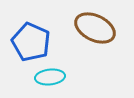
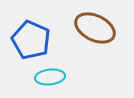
blue pentagon: moved 2 px up
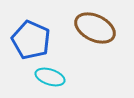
cyan ellipse: rotated 24 degrees clockwise
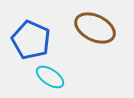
cyan ellipse: rotated 16 degrees clockwise
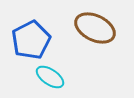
blue pentagon: rotated 21 degrees clockwise
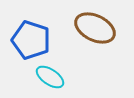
blue pentagon: rotated 27 degrees counterclockwise
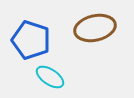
brown ellipse: rotated 39 degrees counterclockwise
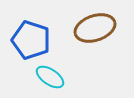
brown ellipse: rotated 6 degrees counterclockwise
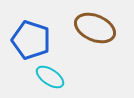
brown ellipse: rotated 42 degrees clockwise
